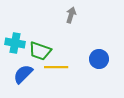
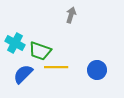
cyan cross: rotated 18 degrees clockwise
blue circle: moved 2 px left, 11 px down
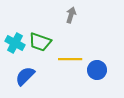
green trapezoid: moved 9 px up
yellow line: moved 14 px right, 8 px up
blue semicircle: moved 2 px right, 2 px down
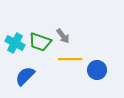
gray arrow: moved 8 px left, 21 px down; rotated 126 degrees clockwise
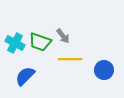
blue circle: moved 7 px right
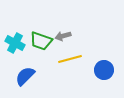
gray arrow: rotated 112 degrees clockwise
green trapezoid: moved 1 px right, 1 px up
yellow line: rotated 15 degrees counterclockwise
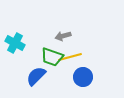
green trapezoid: moved 11 px right, 16 px down
yellow line: moved 2 px up
blue circle: moved 21 px left, 7 px down
blue semicircle: moved 11 px right
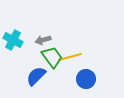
gray arrow: moved 20 px left, 4 px down
cyan cross: moved 2 px left, 3 px up
green trapezoid: rotated 145 degrees counterclockwise
blue circle: moved 3 px right, 2 px down
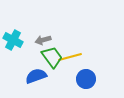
blue semicircle: rotated 25 degrees clockwise
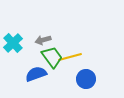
cyan cross: moved 3 px down; rotated 18 degrees clockwise
blue semicircle: moved 2 px up
